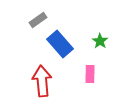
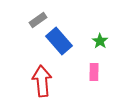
blue rectangle: moved 1 px left, 3 px up
pink rectangle: moved 4 px right, 2 px up
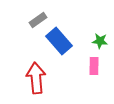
green star: rotated 28 degrees counterclockwise
pink rectangle: moved 6 px up
red arrow: moved 6 px left, 3 px up
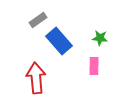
green star: moved 3 px up
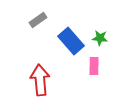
blue rectangle: moved 12 px right
red arrow: moved 4 px right, 2 px down
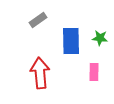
blue rectangle: rotated 40 degrees clockwise
pink rectangle: moved 6 px down
red arrow: moved 7 px up
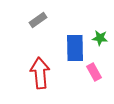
blue rectangle: moved 4 px right, 7 px down
pink rectangle: rotated 30 degrees counterclockwise
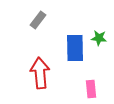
gray rectangle: rotated 18 degrees counterclockwise
green star: moved 1 px left
pink rectangle: moved 3 px left, 17 px down; rotated 24 degrees clockwise
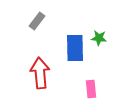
gray rectangle: moved 1 px left, 1 px down
